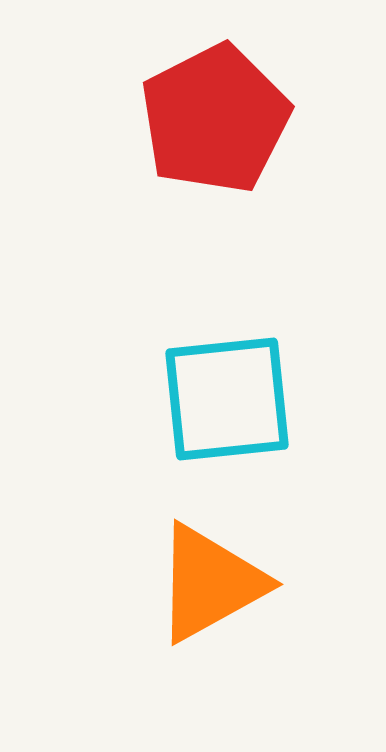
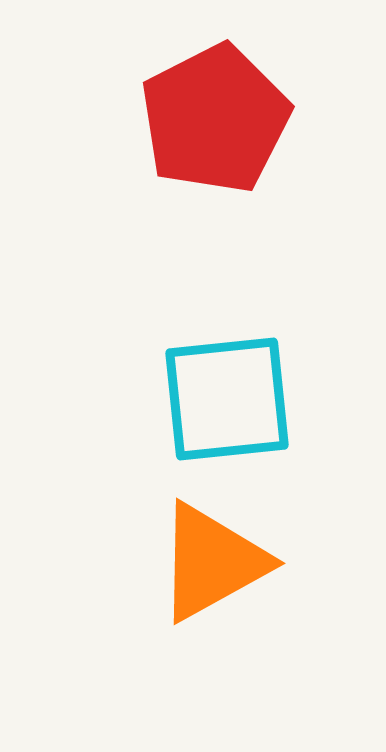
orange triangle: moved 2 px right, 21 px up
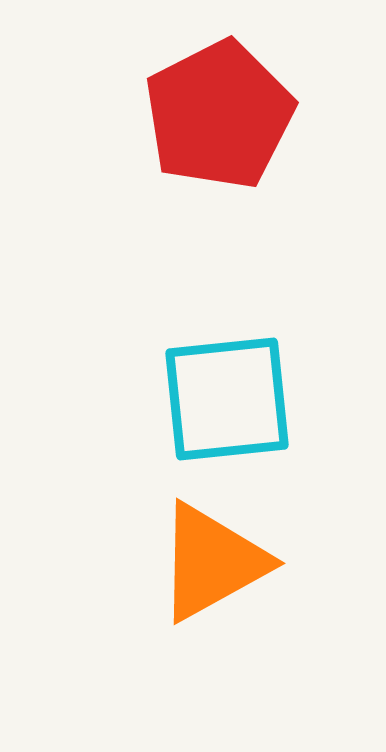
red pentagon: moved 4 px right, 4 px up
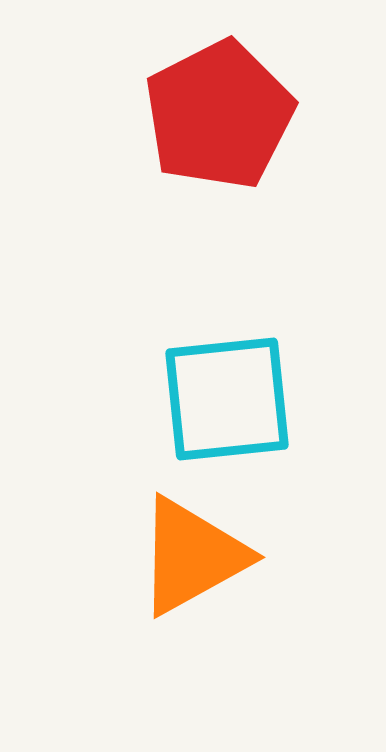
orange triangle: moved 20 px left, 6 px up
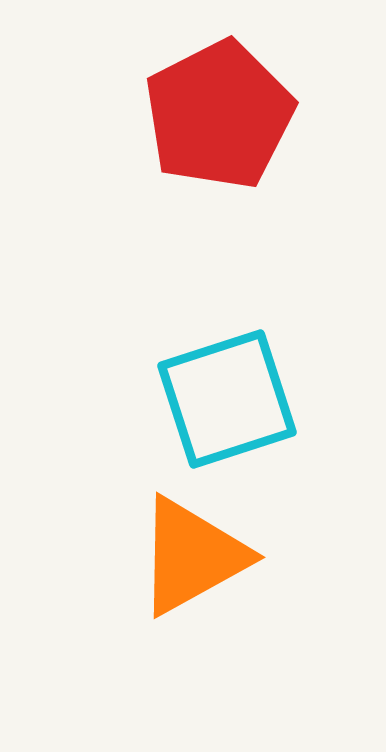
cyan square: rotated 12 degrees counterclockwise
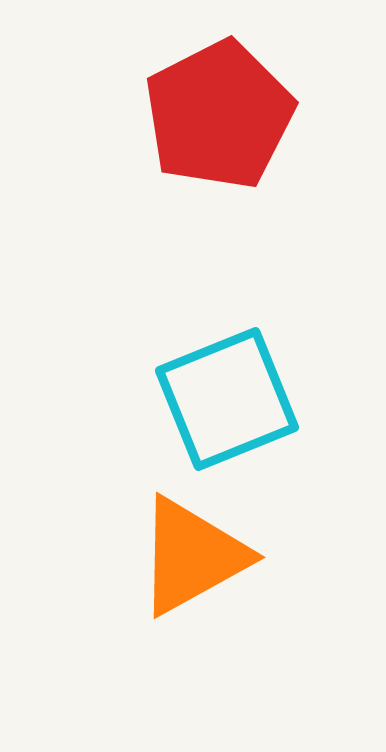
cyan square: rotated 4 degrees counterclockwise
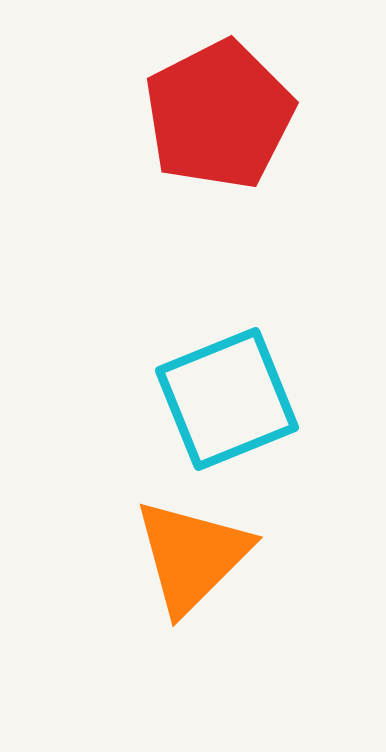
orange triangle: rotated 16 degrees counterclockwise
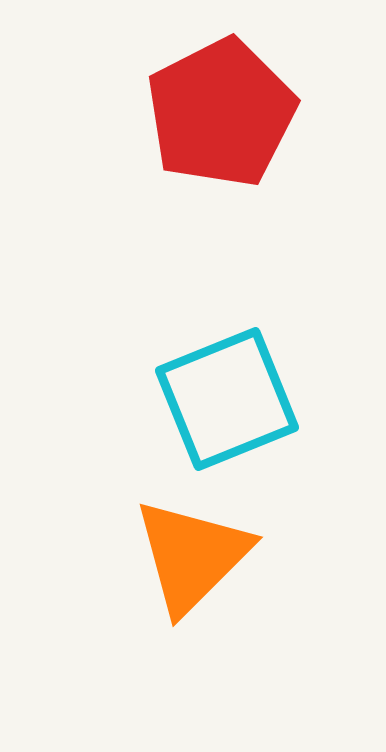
red pentagon: moved 2 px right, 2 px up
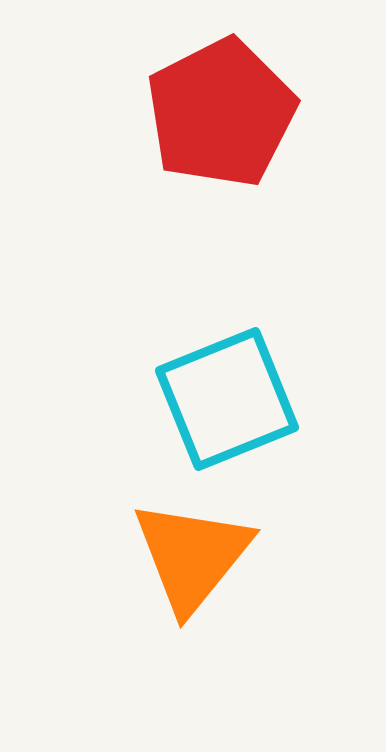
orange triangle: rotated 6 degrees counterclockwise
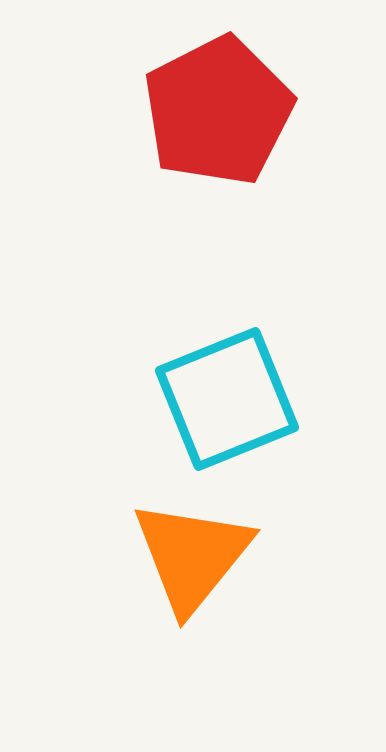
red pentagon: moved 3 px left, 2 px up
